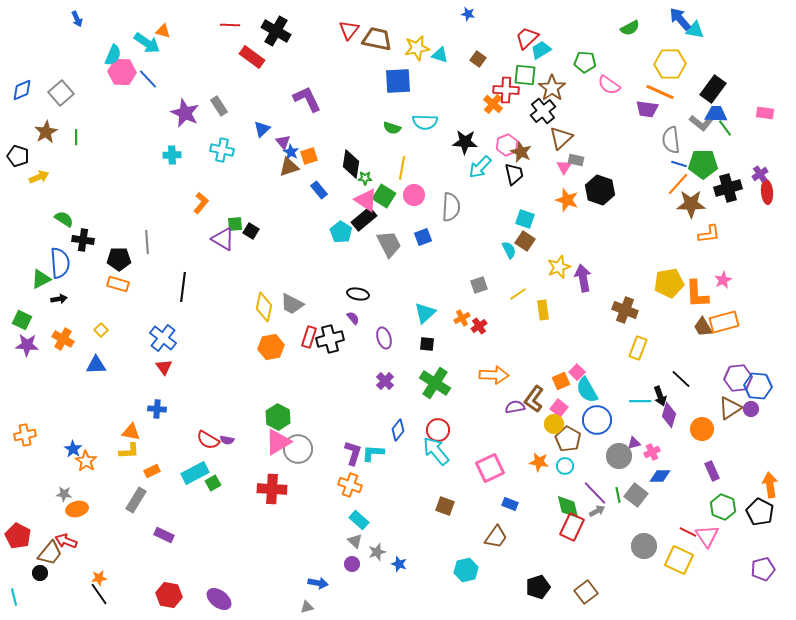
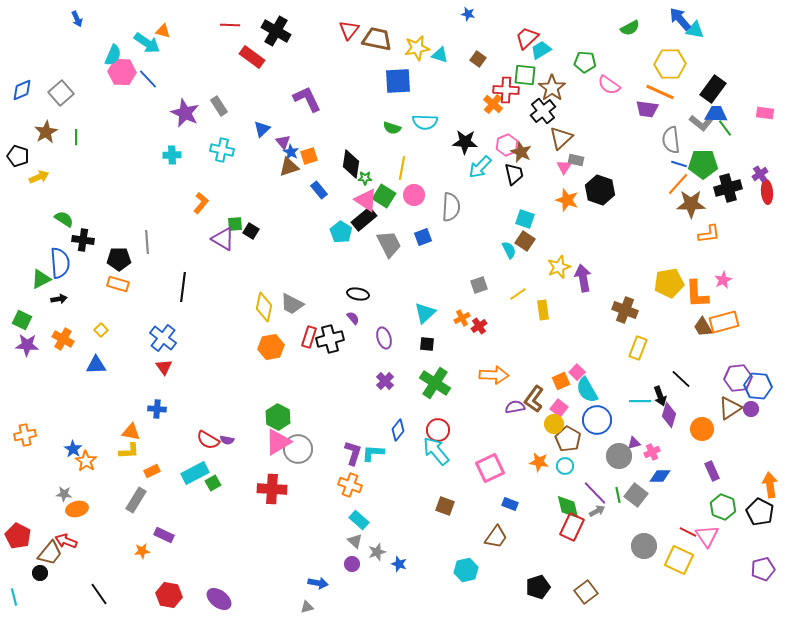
orange star at (99, 578): moved 43 px right, 27 px up
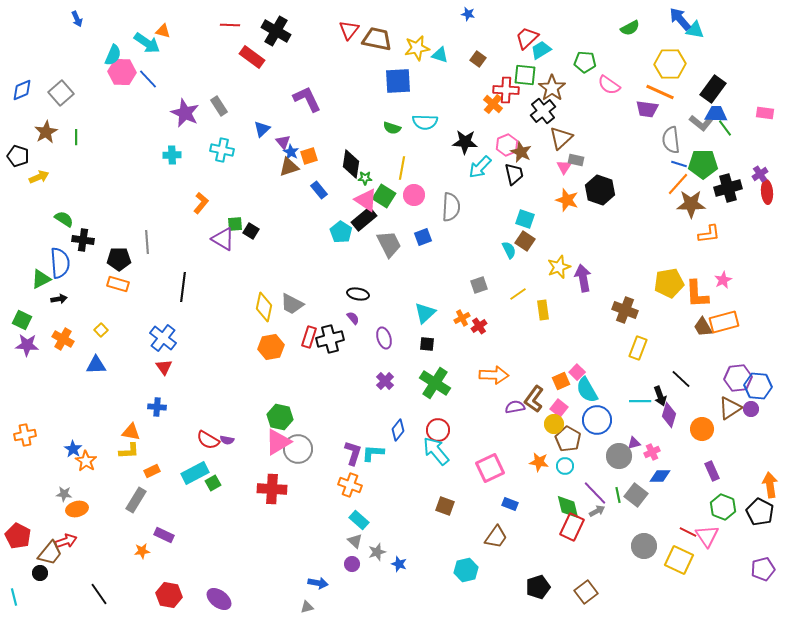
blue cross at (157, 409): moved 2 px up
green hexagon at (278, 417): moved 2 px right; rotated 15 degrees counterclockwise
red arrow at (66, 541): rotated 140 degrees clockwise
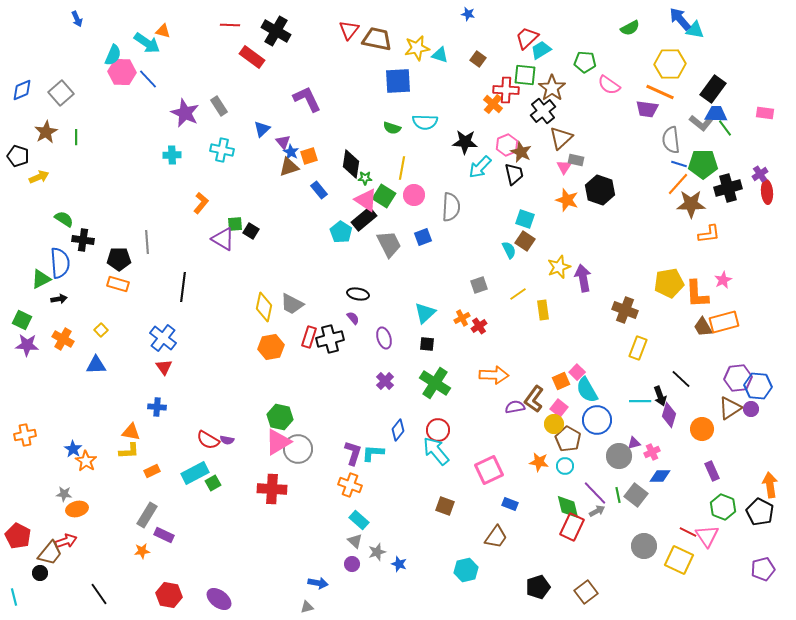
pink square at (490, 468): moved 1 px left, 2 px down
gray rectangle at (136, 500): moved 11 px right, 15 px down
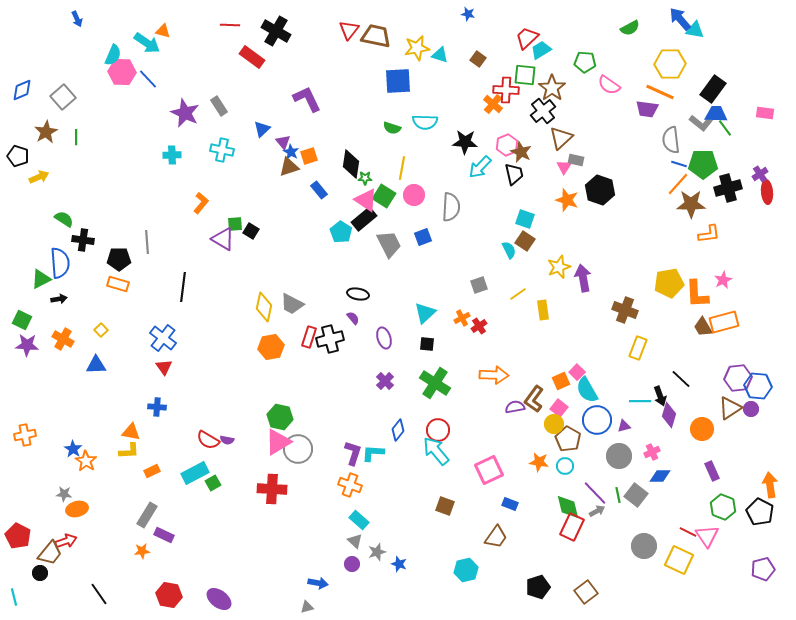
brown trapezoid at (377, 39): moved 1 px left, 3 px up
gray square at (61, 93): moved 2 px right, 4 px down
purple triangle at (634, 443): moved 10 px left, 17 px up
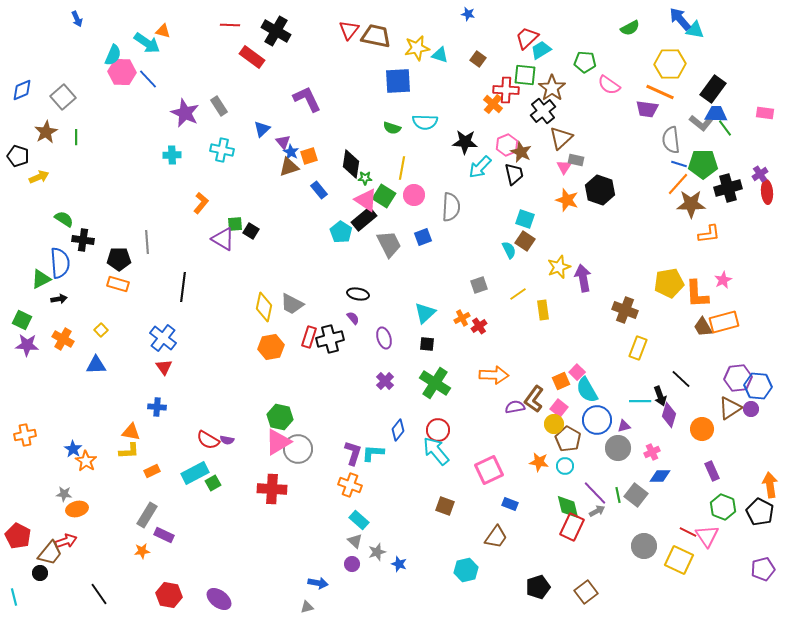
gray circle at (619, 456): moved 1 px left, 8 px up
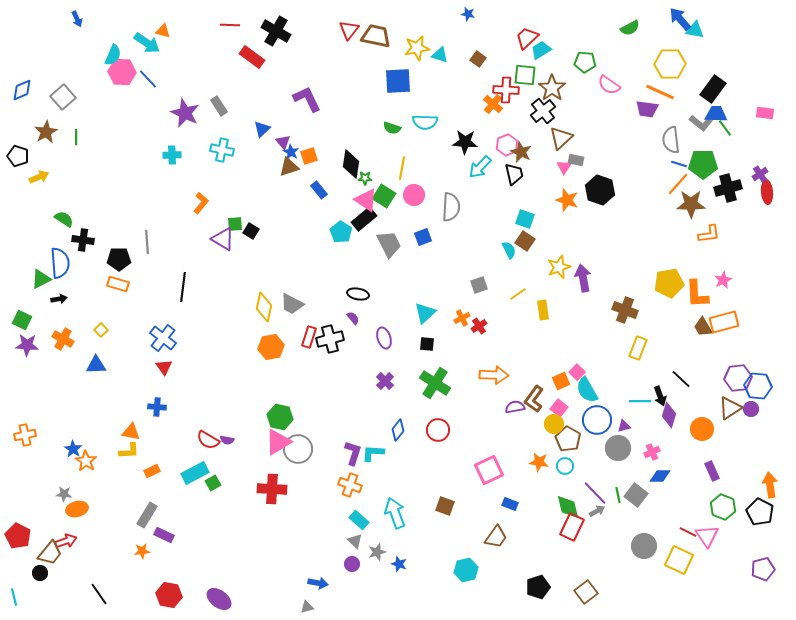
cyan arrow at (436, 451): moved 41 px left, 62 px down; rotated 20 degrees clockwise
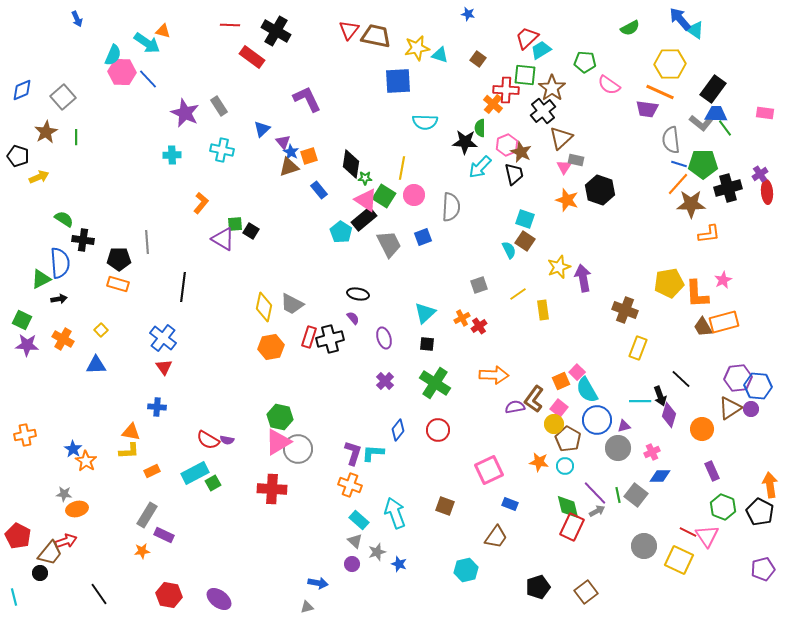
cyan triangle at (695, 30): rotated 24 degrees clockwise
green semicircle at (392, 128): moved 88 px right; rotated 72 degrees clockwise
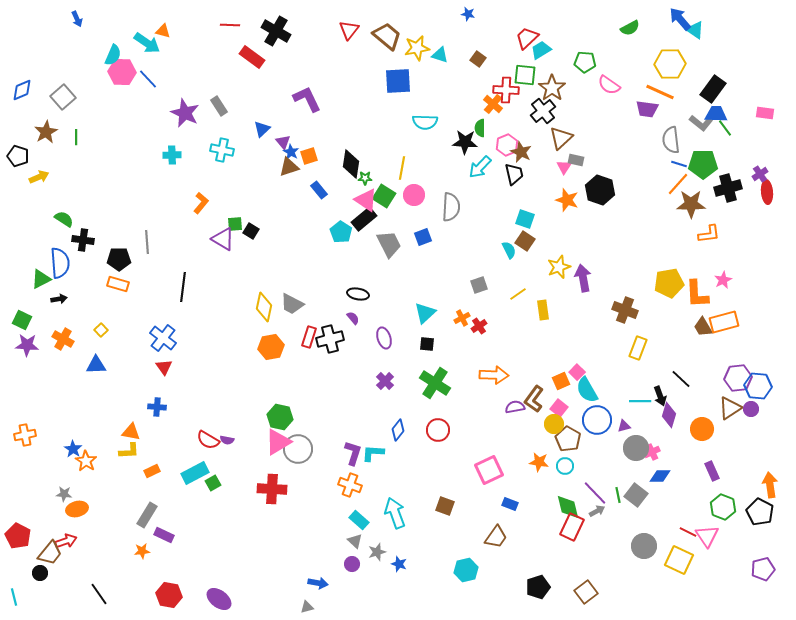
brown trapezoid at (376, 36): moved 11 px right; rotated 28 degrees clockwise
gray circle at (618, 448): moved 18 px right
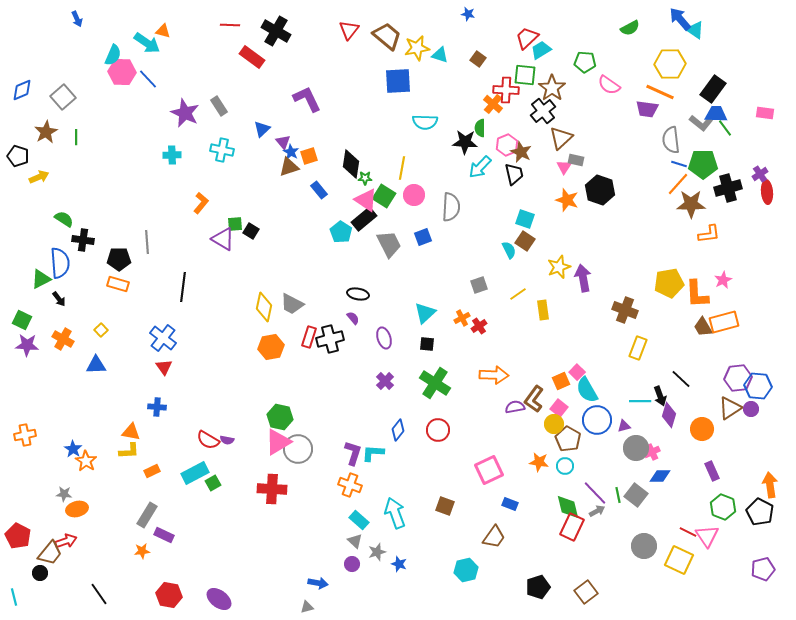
black arrow at (59, 299): rotated 63 degrees clockwise
brown trapezoid at (496, 537): moved 2 px left
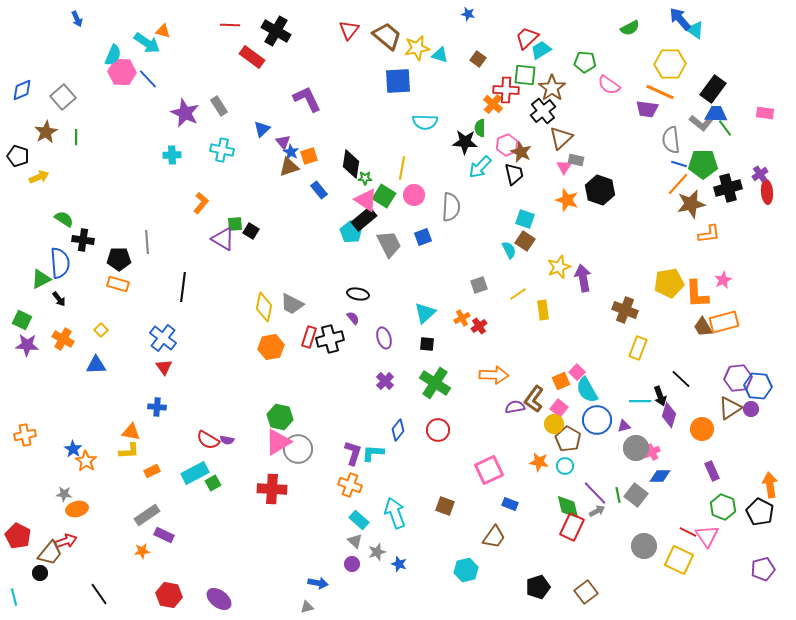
brown star at (691, 204): rotated 12 degrees counterclockwise
cyan pentagon at (341, 232): moved 10 px right
gray rectangle at (147, 515): rotated 25 degrees clockwise
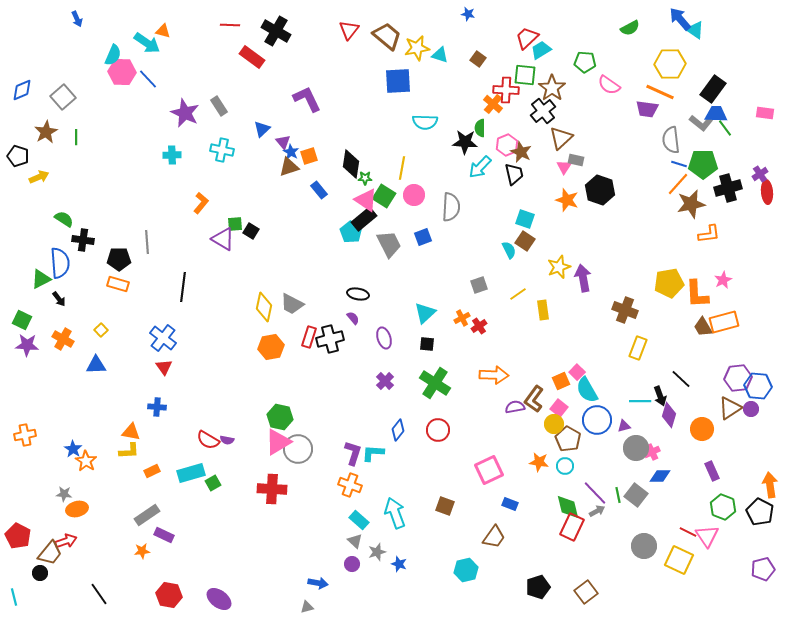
cyan rectangle at (195, 473): moved 4 px left; rotated 12 degrees clockwise
